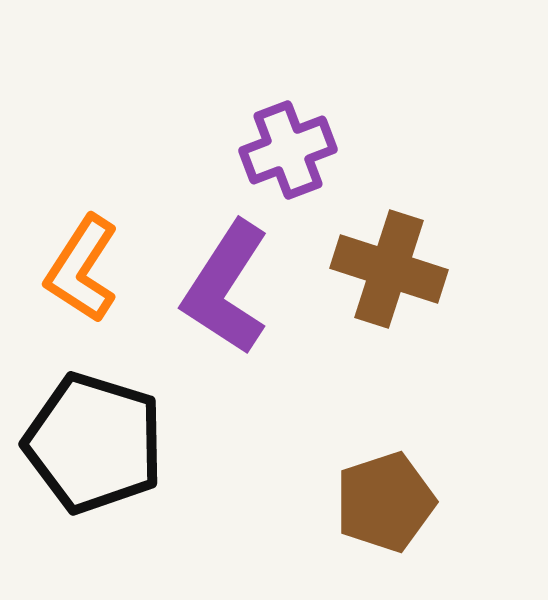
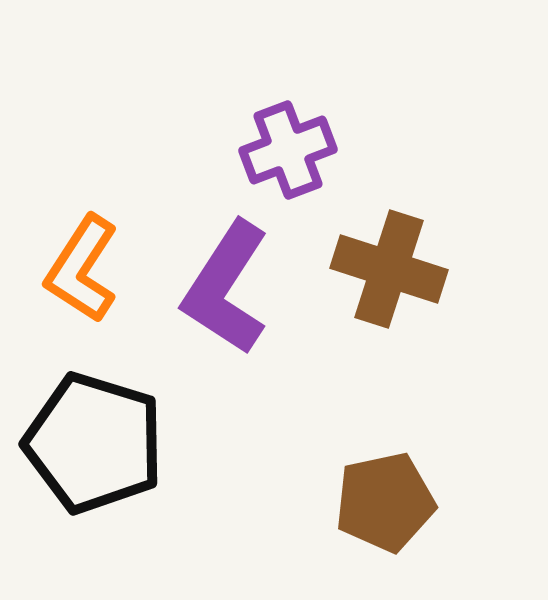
brown pentagon: rotated 6 degrees clockwise
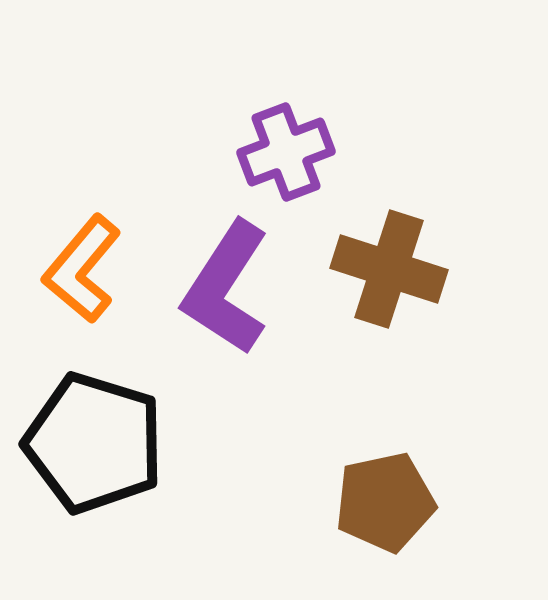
purple cross: moved 2 px left, 2 px down
orange L-shape: rotated 7 degrees clockwise
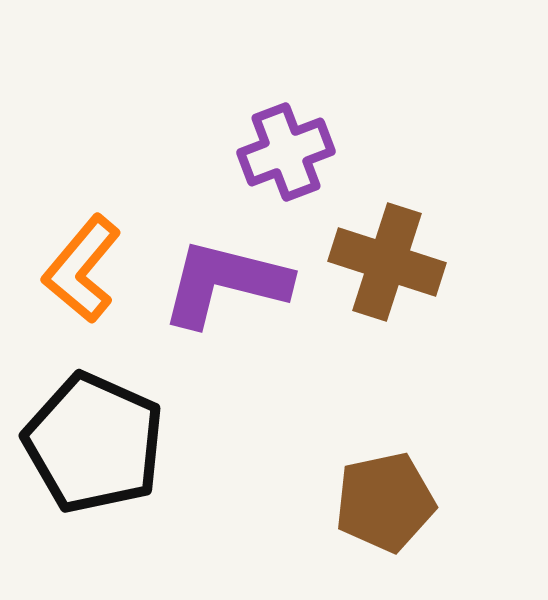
brown cross: moved 2 px left, 7 px up
purple L-shape: moved 1 px left, 5 px up; rotated 71 degrees clockwise
black pentagon: rotated 7 degrees clockwise
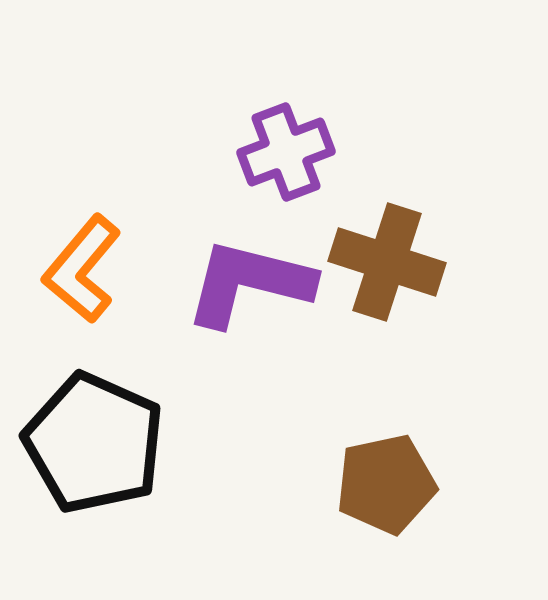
purple L-shape: moved 24 px right
brown pentagon: moved 1 px right, 18 px up
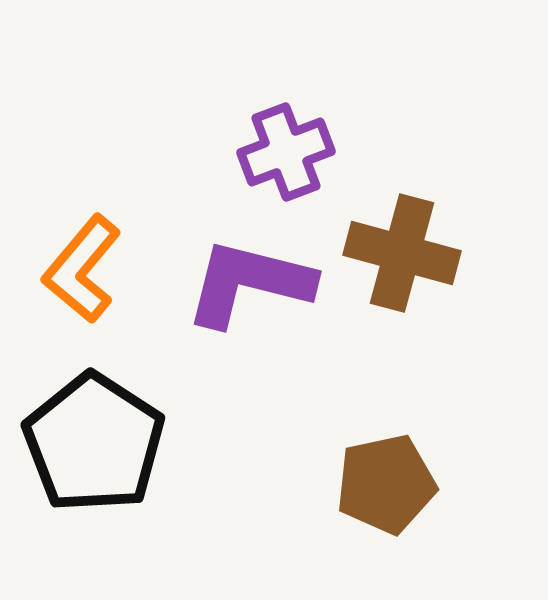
brown cross: moved 15 px right, 9 px up; rotated 3 degrees counterclockwise
black pentagon: rotated 9 degrees clockwise
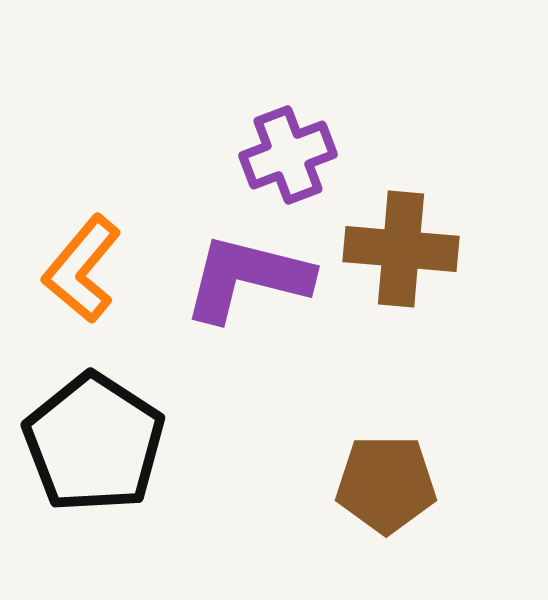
purple cross: moved 2 px right, 3 px down
brown cross: moved 1 px left, 4 px up; rotated 10 degrees counterclockwise
purple L-shape: moved 2 px left, 5 px up
brown pentagon: rotated 12 degrees clockwise
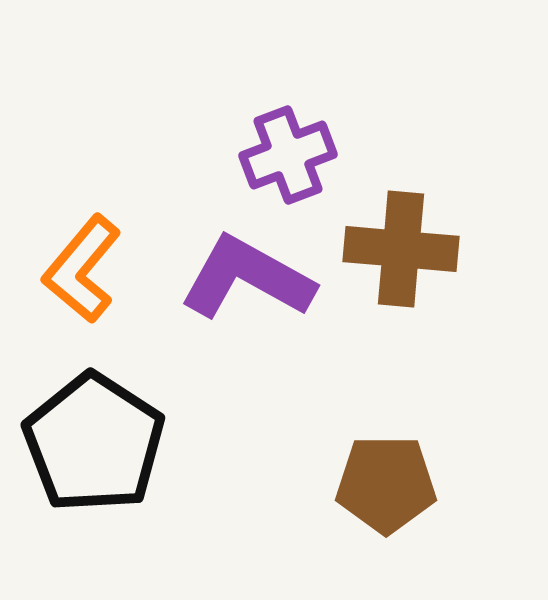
purple L-shape: rotated 15 degrees clockwise
